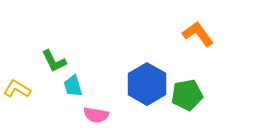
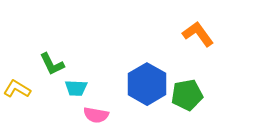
green L-shape: moved 2 px left, 3 px down
cyan trapezoid: moved 3 px right, 2 px down; rotated 70 degrees counterclockwise
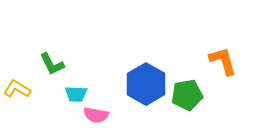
orange L-shape: moved 25 px right, 27 px down; rotated 20 degrees clockwise
blue hexagon: moved 1 px left
cyan trapezoid: moved 6 px down
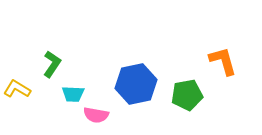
green L-shape: rotated 120 degrees counterclockwise
blue hexagon: moved 10 px left; rotated 18 degrees clockwise
cyan trapezoid: moved 3 px left
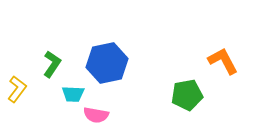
orange L-shape: rotated 12 degrees counterclockwise
blue hexagon: moved 29 px left, 21 px up
yellow L-shape: rotated 96 degrees clockwise
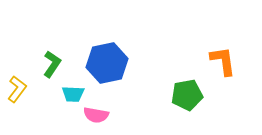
orange L-shape: rotated 20 degrees clockwise
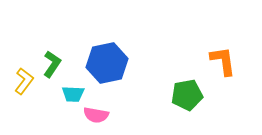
yellow L-shape: moved 7 px right, 8 px up
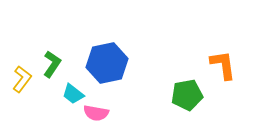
orange L-shape: moved 4 px down
yellow L-shape: moved 2 px left, 2 px up
cyan trapezoid: rotated 35 degrees clockwise
pink semicircle: moved 2 px up
